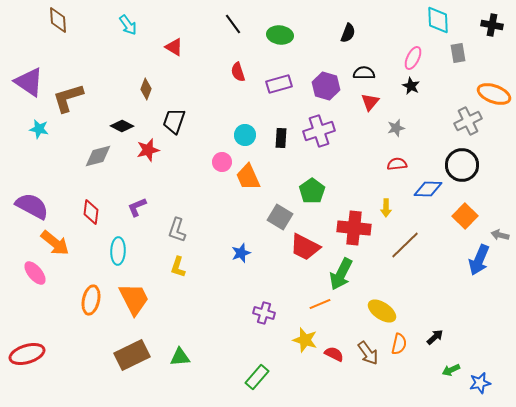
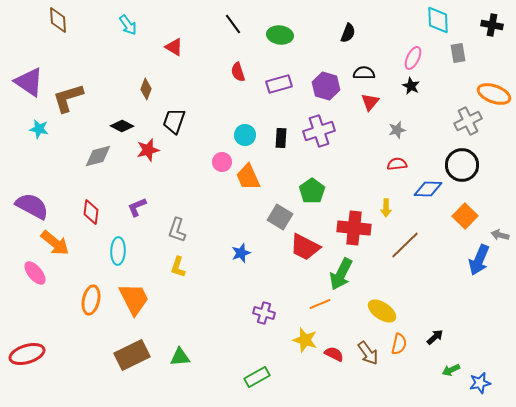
gray star at (396, 128): moved 1 px right, 2 px down
green rectangle at (257, 377): rotated 20 degrees clockwise
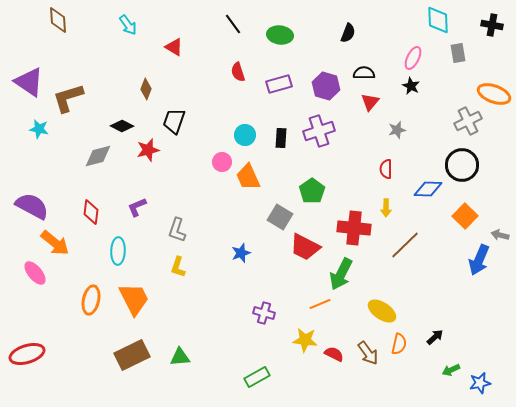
red semicircle at (397, 164): moved 11 px left, 5 px down; rotated 84 degrees counterclockwise
yellow star at (305, 340): rotated 10 degrees counterclockwise
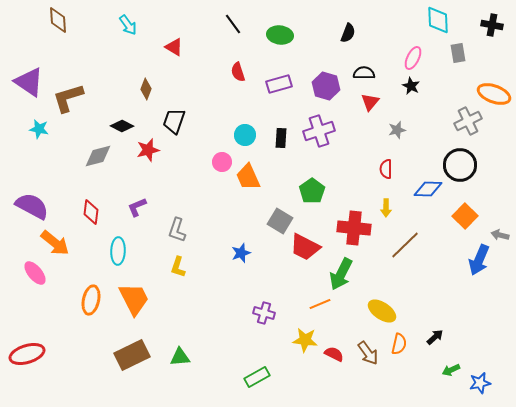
black circle at (462, 165): moved 2 px left
gray square at (280, 217): moved 4 px down
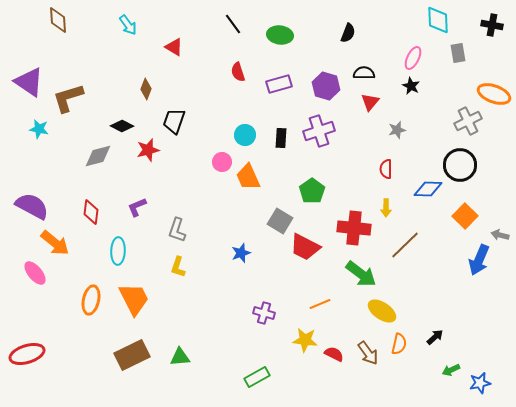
green arrow at (341, 274): moved 20 px right; rotated 80 degrees counterclockwise
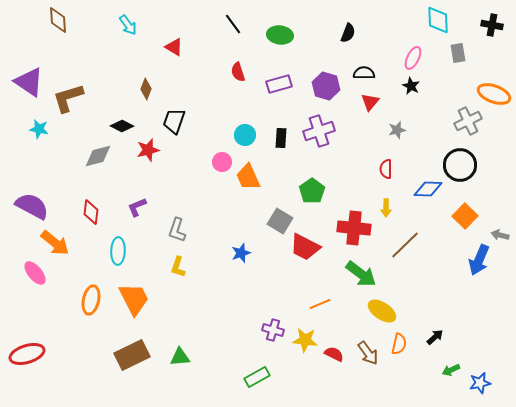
purple cross at (264, 313): moved 9 px right, 17 px down
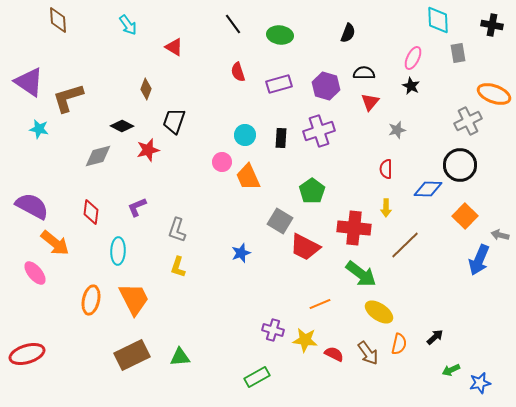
yellow ellipse at (382, 311): moved 3 px left, 1 px down
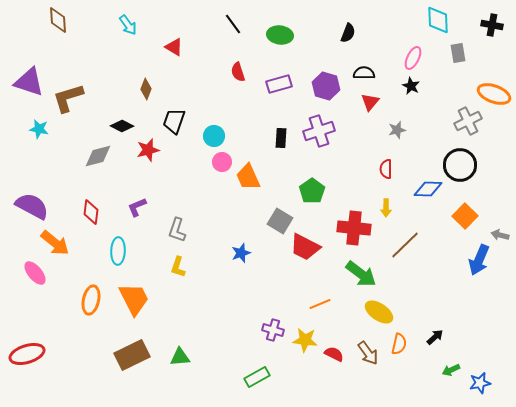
purple triangle at (29, 82): rotated 16 degrees counterclockwise
cyan circle at (245, 135): moved 31 px left, 1 px down
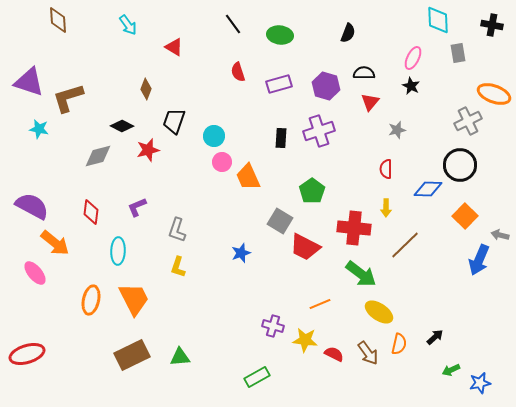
purple cross at (273, 330): moved 4 px up
